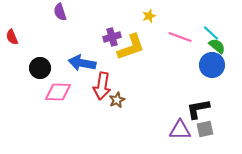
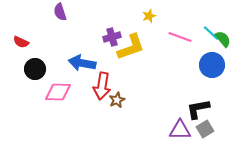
red semicircle: moved 9 px right, 5 px down; rotated 42 degrees counterclockwise
green semicircle: moved 6 px right, 7 px up; rotated 12 degrees clockwise
black circle: moved 5 px left, 1 px down
gray square: rotated 18 degrees counterclockwise
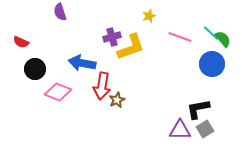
blue circle: moved 1 px up
pink diamond: rotated 20 degrees clockwise
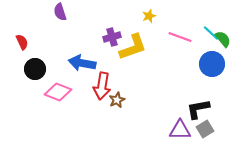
red semicircle: moved 1 px right; rotated 140 degrees counterclockwise
yellow L-shape: moved 2 px right
